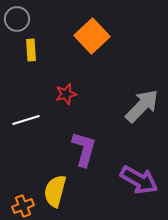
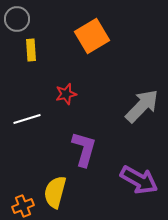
orange square: rotated 12 degrees clockwise
white line: moved 1 px right, 1 px up
yellow semicircle: moved 1 px down
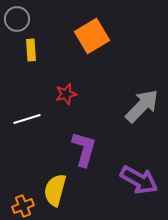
yellow semicircle: moved 2 px up
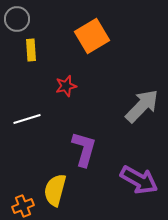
red star: moved 8 px up
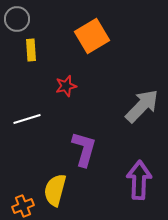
purple arrow: rotated 117 degrees counterclockwise
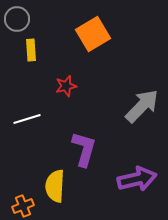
orange square: moved 1 px right, 2 px up
purple arrow: moved 2 px left, 1 px up; rotated 75 degrees clockwise
yellow semicircle: moved 4 px up; rotated 12 degrees counterclockwise
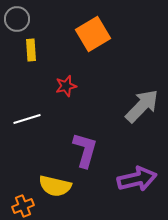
purple L-shape: moved 1 px right, 1 px down
yellow semicircle: rotated 80 degrees counterclockwise
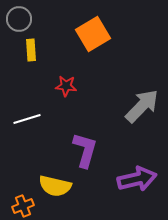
gray circle: moved 2 px right
red star: rotated 20 degrees clockwise
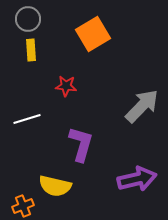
gray circle: moved 9 px right
purple L-shape: moved 4 px left, 6 px up
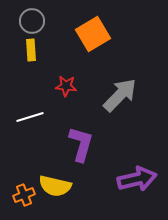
gray circle: moved 4 px right, 2 px down
gray arrow: moved 22 px left, 11 px up
white line: moved 3 px right, 2 px up
orange cross: moved 1 px right, 11 px up
